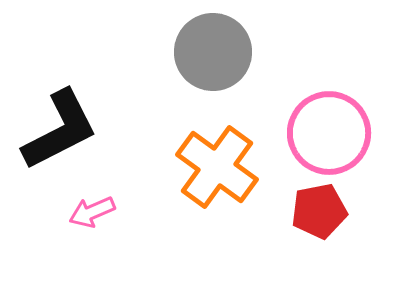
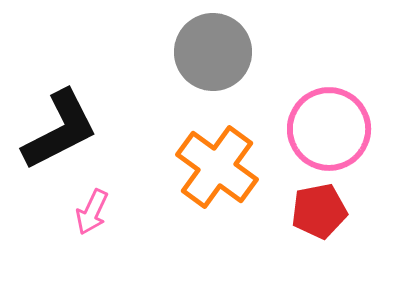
pink circle: moved 4 px up
pink arrow: rotated 42 degrees counterclockwise
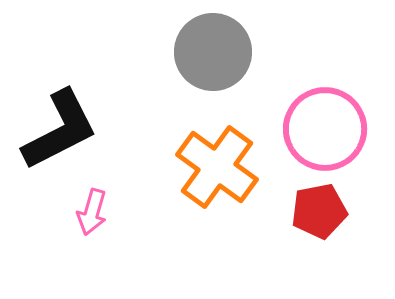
pink circle: moved 4 px left
pink arrow: rotated 9 degrees counterclockwise
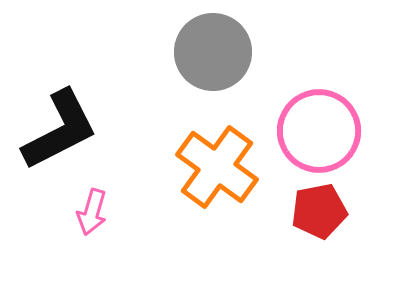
pink circle: moved 6 px left, 2 px down
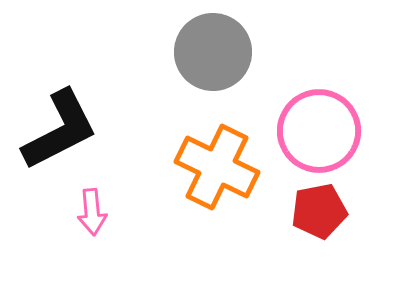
orange cross: rotated 10 degrees counterclockwise
pink arrow: rotated 21 degrees counterclockwise
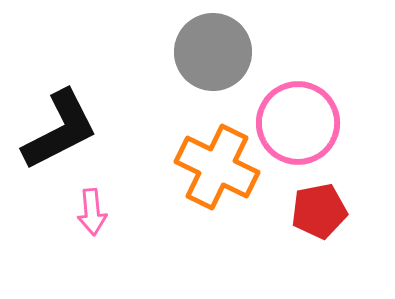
pink circle: moved 21 px left, 8 px up
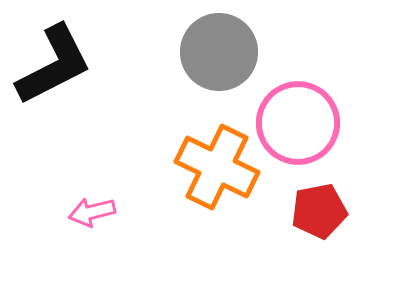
gray circle: moved 6 px right
black L-shape: moved 6 px left, 65 px up
pink arrow: rotated 81 degrees clockwise
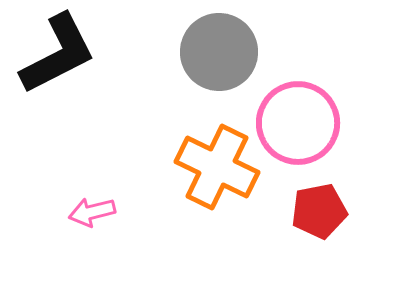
black L-shape: moved 4 px right, 11 px up
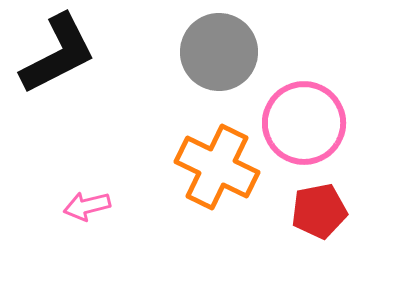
pink circle: moved 6 px right
pink arrow: moved 5 px left, 6 px up
